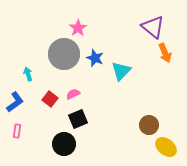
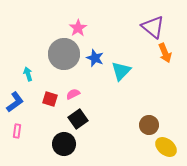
red square: rotated 21 degrees counterclockwise
black square: rotated 12 degrees counterclockwise
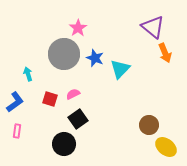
cyan triangle: moved 1 px left, 2 px up
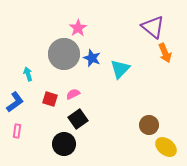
blue star: moved 3 px left
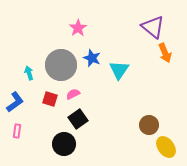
gray circle: moved 3 px left, 11 px down
cyan triangle: moved 1 px left, 1 px down; rotated 10 degrees counterclockwise
cyan arrow: moved 1 px right, 1 px up
yellow ellipse: rotated 15 degrees clockwise
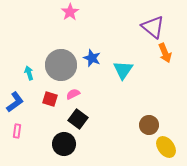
pink star: moved 8 px left, 16 px up
cyan triangle: moved 4 px right
black square: rotated 18 degrees counterclockwise
